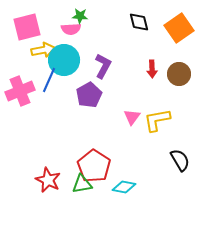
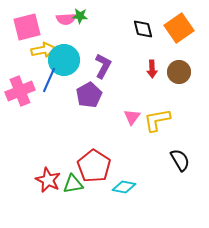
black diamond: moved 4 px right, 7 px down
pink semicircle: moved 5 px left, 10 px up
brown circle: moved 2 px up
green triangle: moved 9 px left
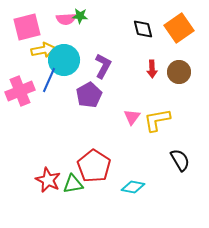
cyan diamond: moved 9 px right
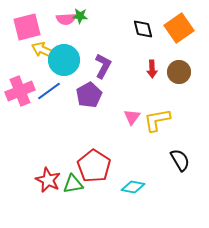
yellow arrow: rotated 145 degrees counterclockwise
blue line: moved 11 px down; rotated 30 degrees clockwise
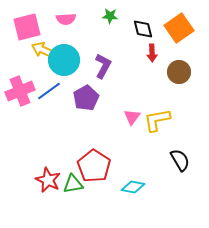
green star: moved 30 px right
red arrow: moved 16 px up
purple pentagon: moved 3 px left, 3 px down
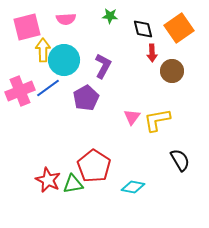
yellow arrow: rotated 65 degrees clockwise
brown circle: moved 7 px left, 1 px up
blue line: moved 1 px left, 3 px up
